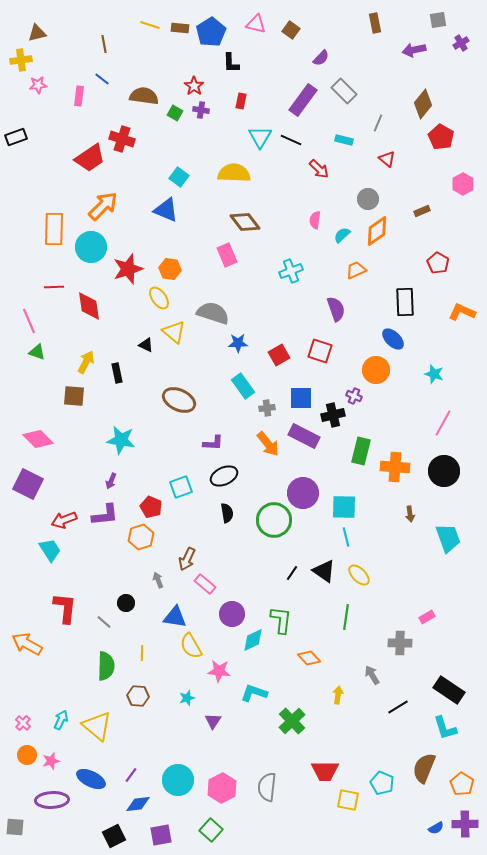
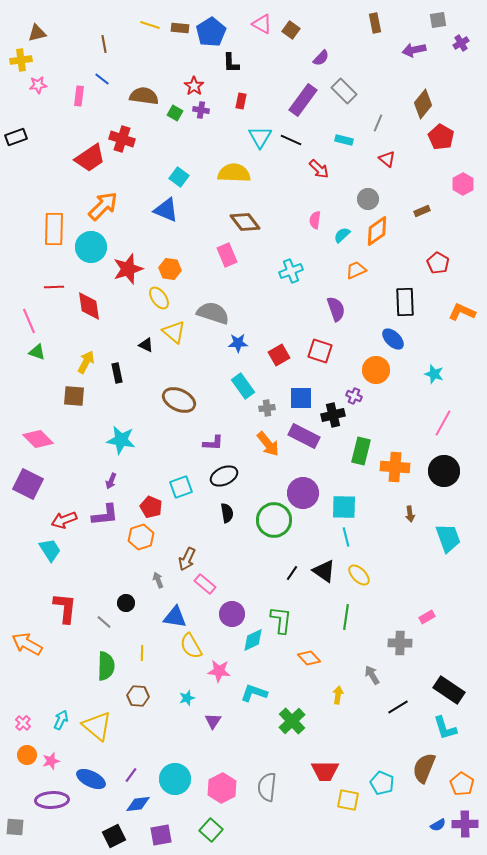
pink triangle at (256, 24): moved 6 px right; rotated 15 degrees clockwise
cyan circle at (178, 780): moved 3 px left, 1 px up
blue semicircle at (436, 828): moved 2 px right, 3 px up
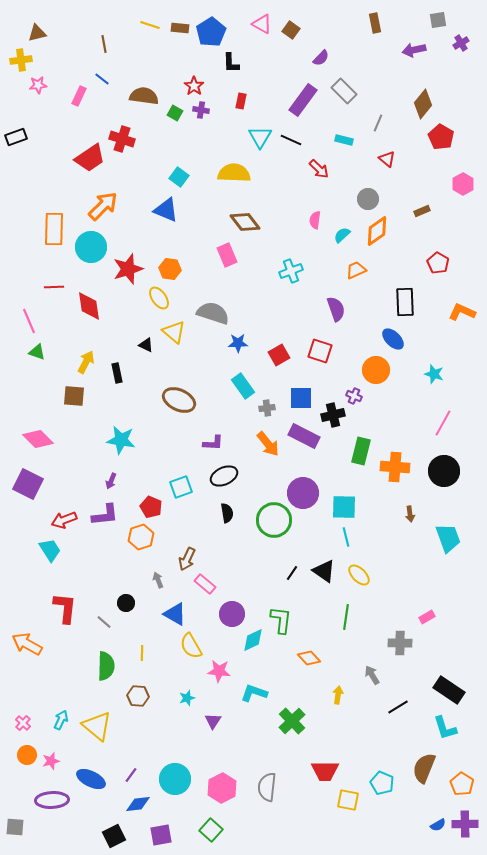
pink rectangle at (79, 96): rotated 18 degrees clockwise
blue triangle at (175, 617): moved 3 px up; rotated 20 degrees clockwise
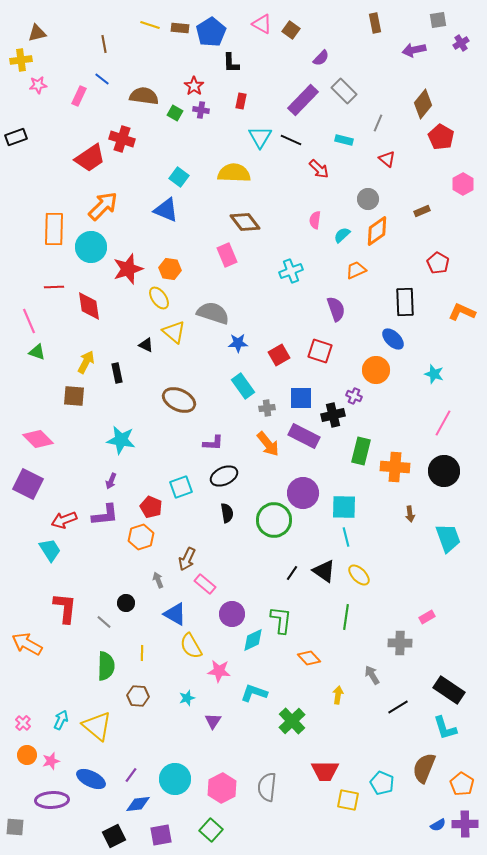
purple rectangle at (303, 100): rotated 8 degrees clockwise
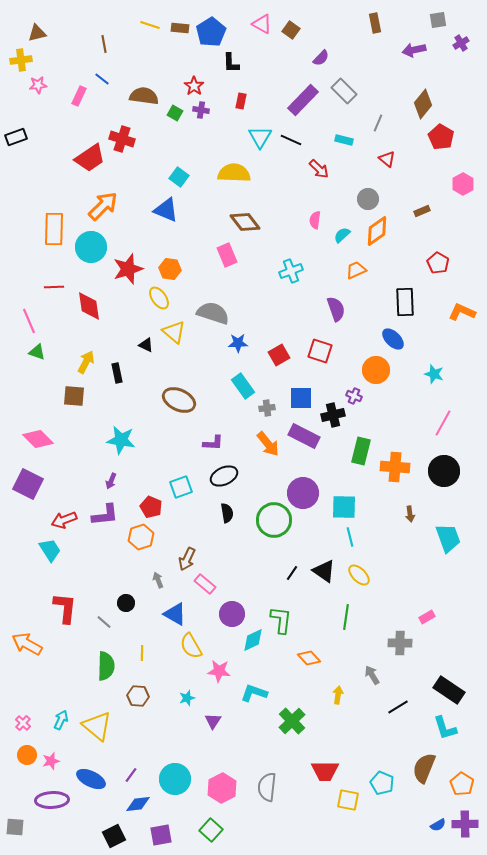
cyan line at (346, 537): moved 4 px right
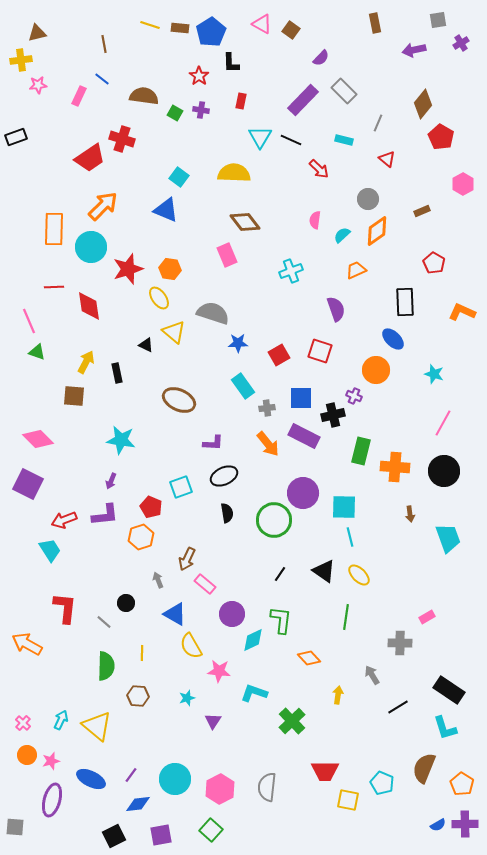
red star at (194, 86): moved 5 px right, 10 px up
red pentagon at (438, 263): moved 4 px left
black line at (292, 573): moved 12 px left, 1 px down
pink hexagon at (222, 788): moved 2 px left, 1 px down
purple ellipse at (52, 800): rotated 72 degrees counterclockwise
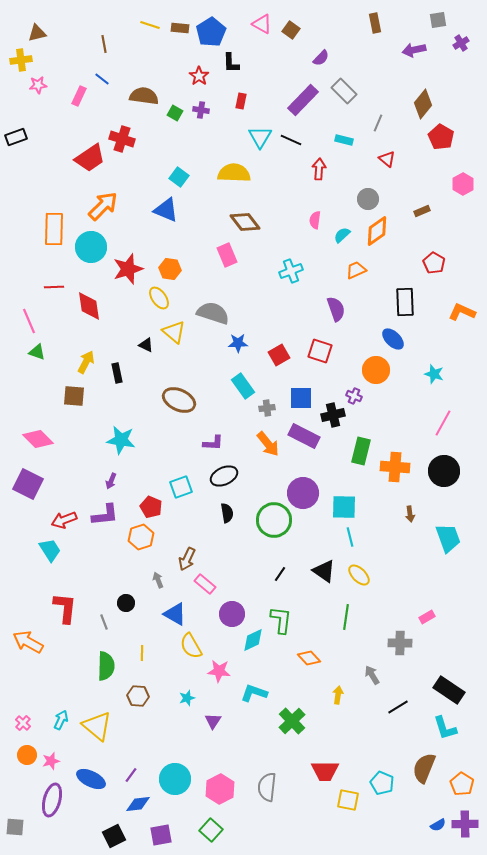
red arrow at (319, 169): rotated 130 degrees counterclockwise
gray line at (104, 622): rotated 28 degrees clockwise
orange arrow at (27, 644): moved 1 px right, 2 px up
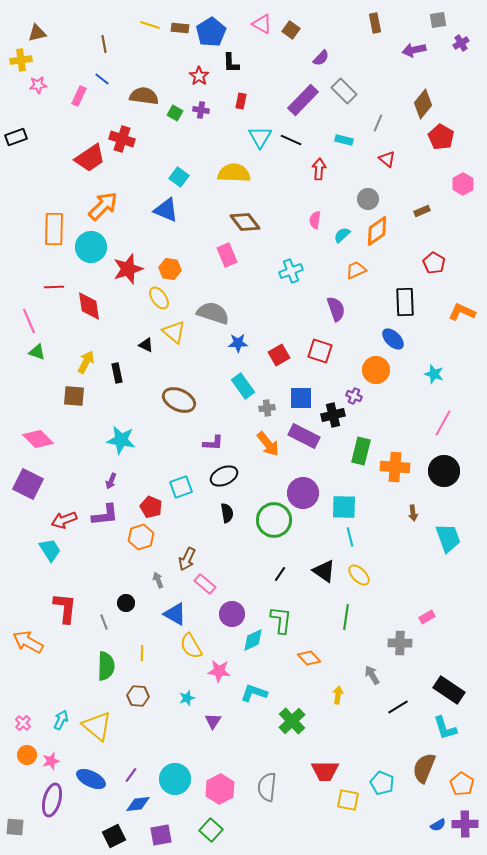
brown arrow at (410, 514): moved 3 px right, 1 px up
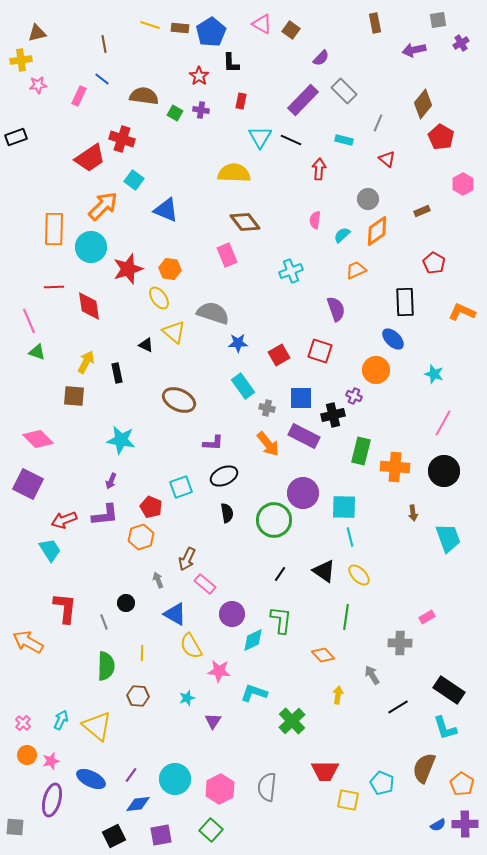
cyan square at (179, 177): moved 45 px left, 3 px down
gray cross at (267, 408): rotated 21 degrees clockwise
orange diamond at (309, 658): moved 14 px right, 3 px up
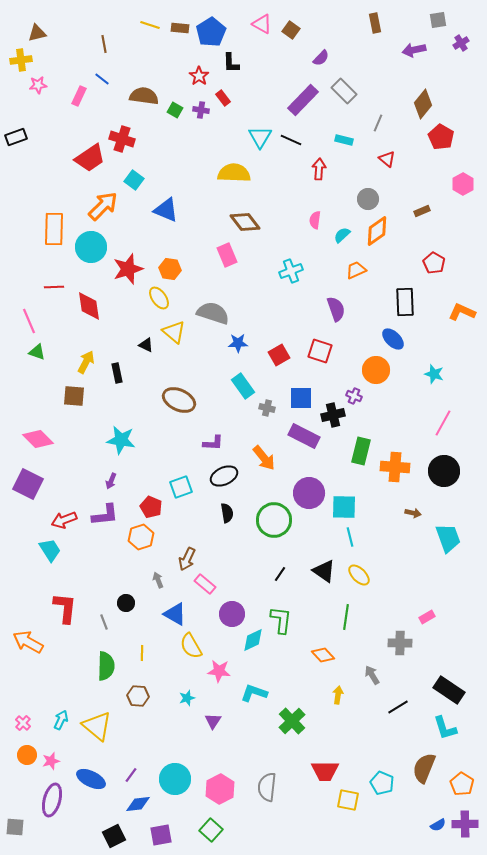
red rectangle at (241, 101): moved 18 px left, 3 px up; rotated 49 degrees counterclockwise
green square at (175, 113): moved 3 px up
orange arrow at (268, 444): moved 4 px left, 14 px down
purple circle at (303, 493): moved 6 px right
brown arrow at (413, 513): rotated 70 degrees counterclockwise
